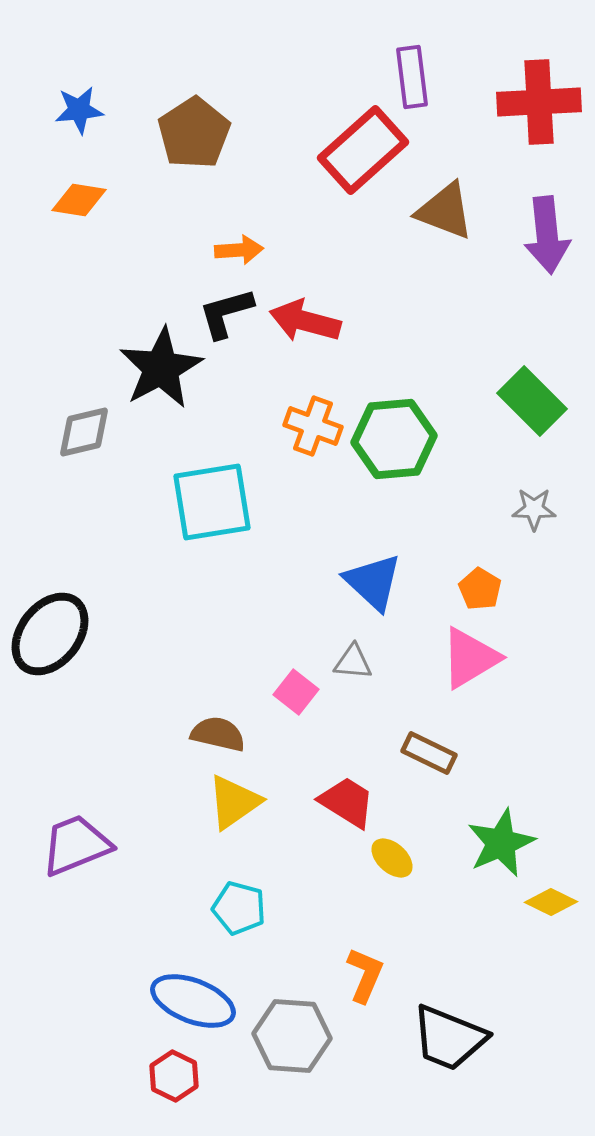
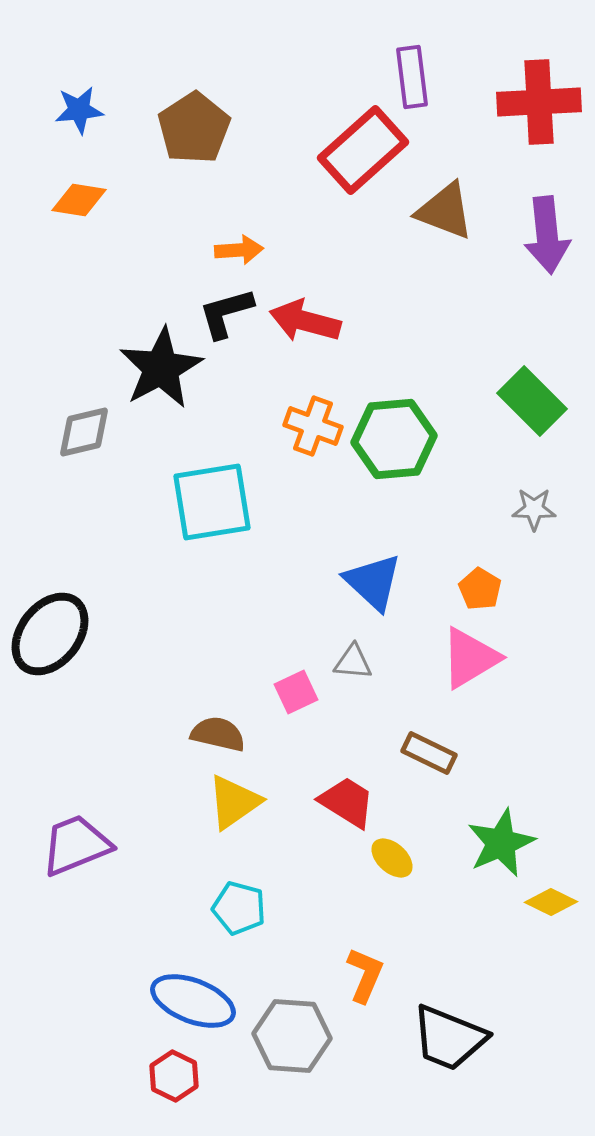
brown pentagon: moved 5 px up
pink square: rotated 27 degrees clockwise
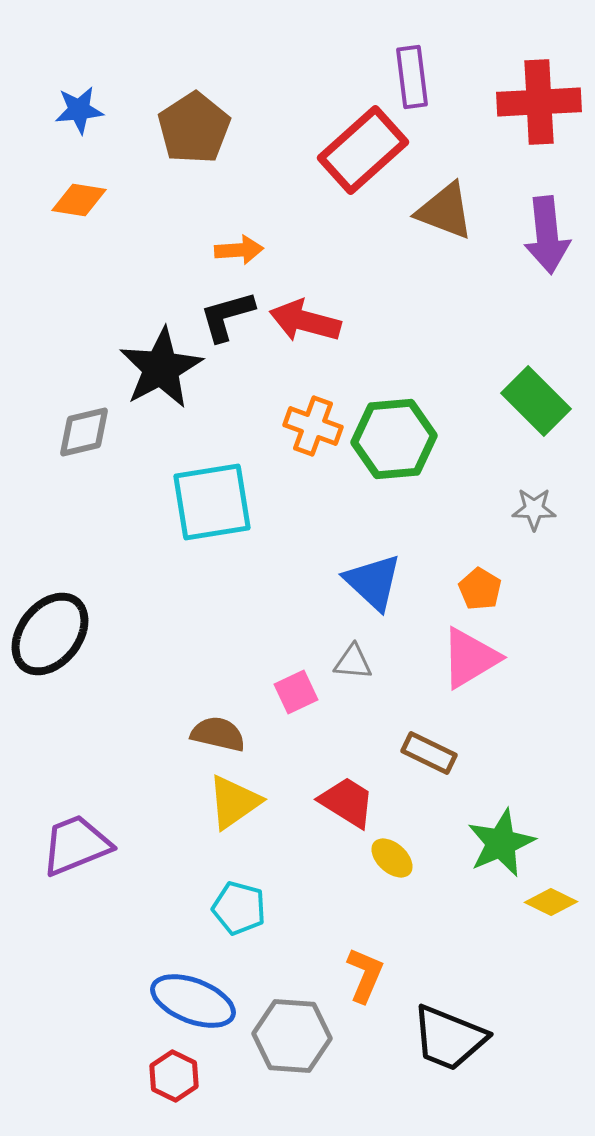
black L-shape: moved 1 px right, 3 px down
green rectangle: moved 4 px right
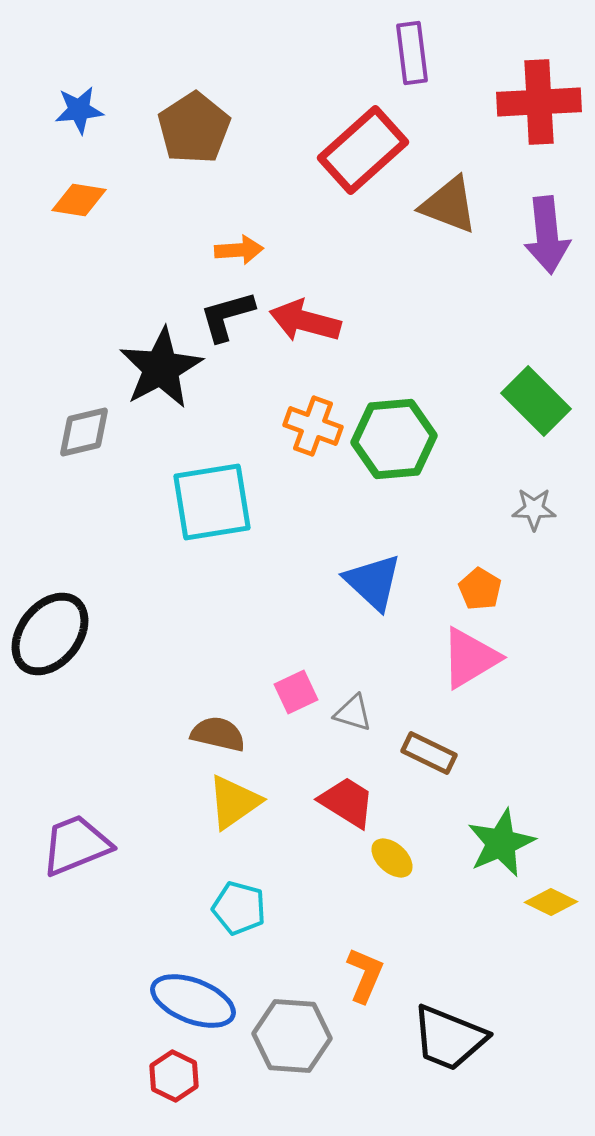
purple rectangle: moved 24 px up
brown triangle: moved 4 px right, 6 px up
gray triangle: moved 51 px down; rotated 12 degrees clockwise
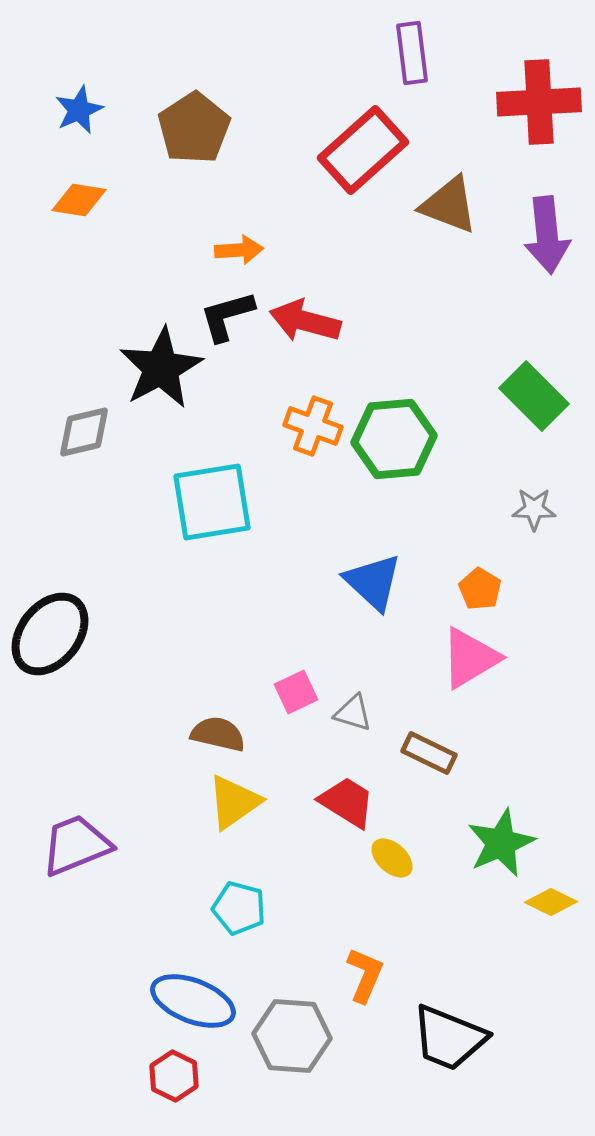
blue star: rotated 18 degrees counterclockwise
green rectangle: moved 2 px left, 5 px up
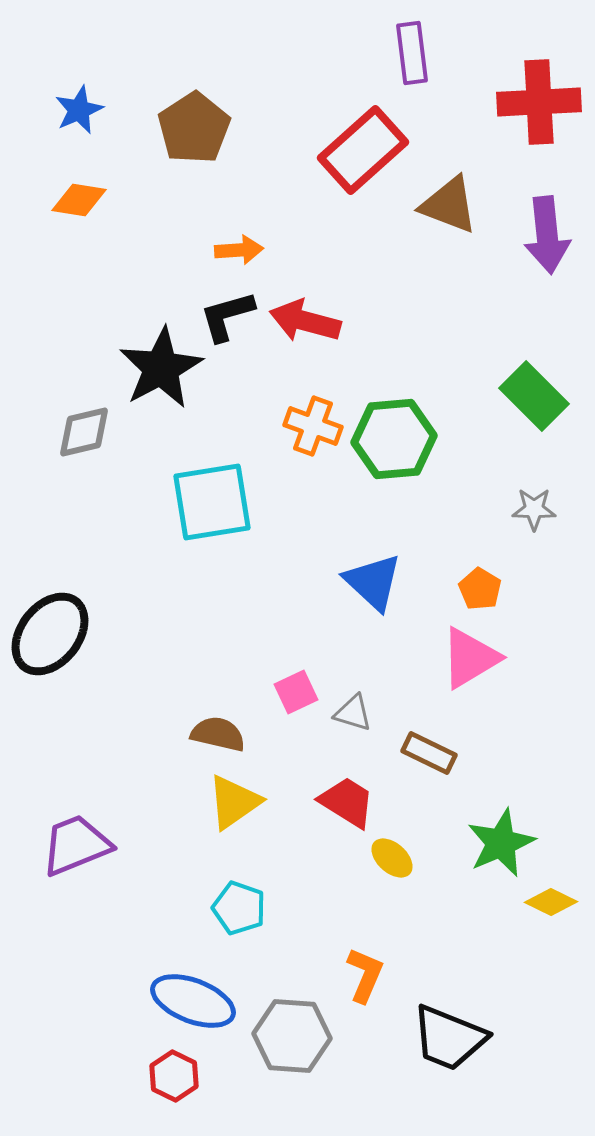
cyan pentagon: rotated 4 degrees clockwise
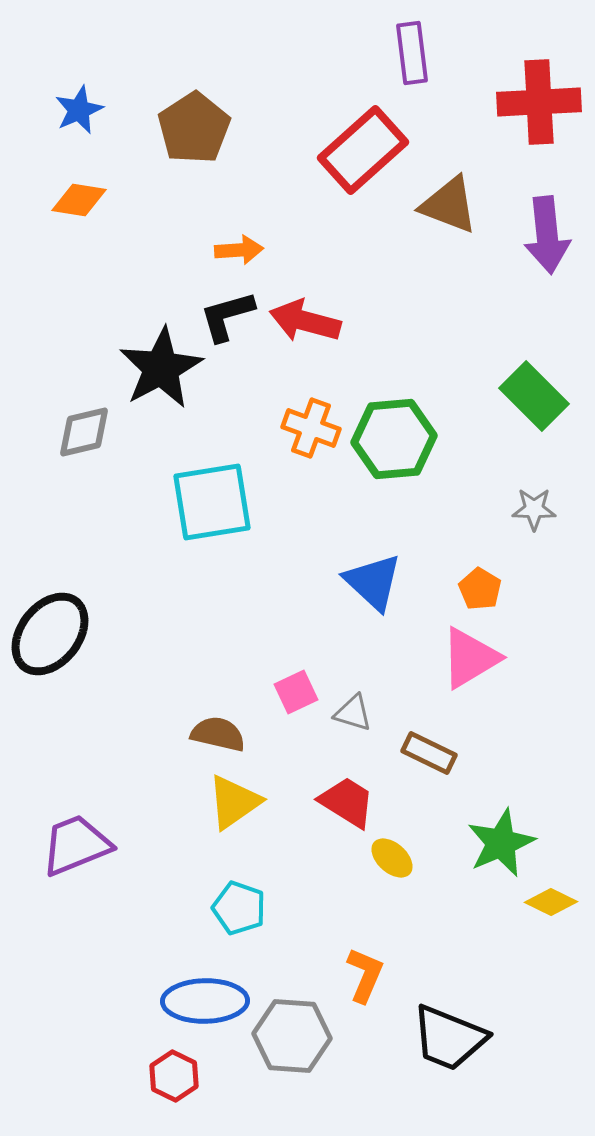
orange cross: moved 2 px left, 2 px down
blue ellipse: moved 12 px right; rotated 22 degrees counterclockwise
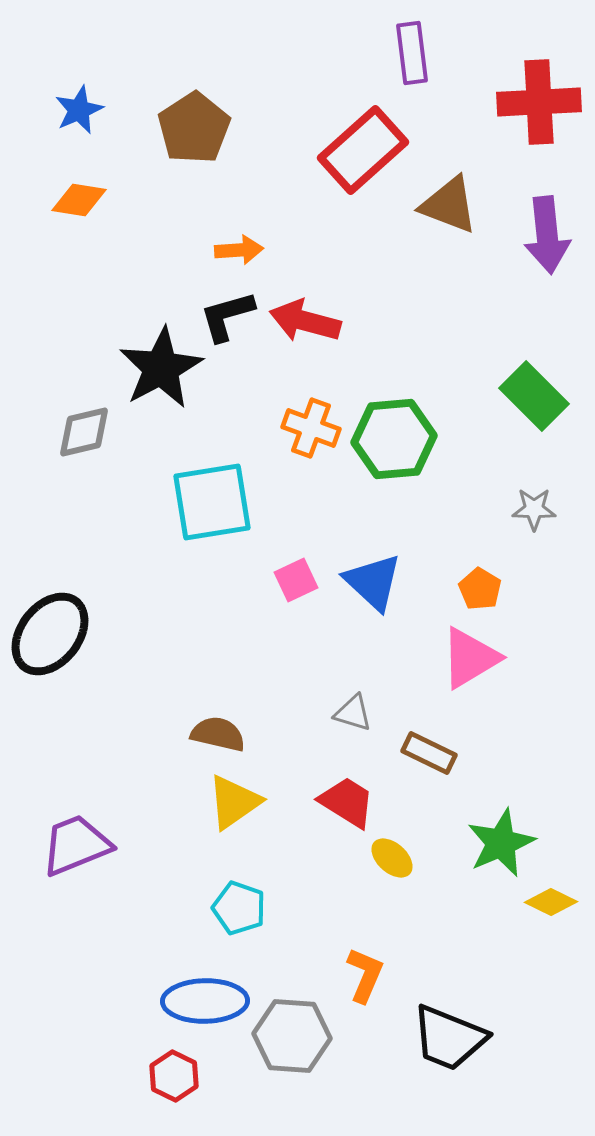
pink square: moved 112 px up
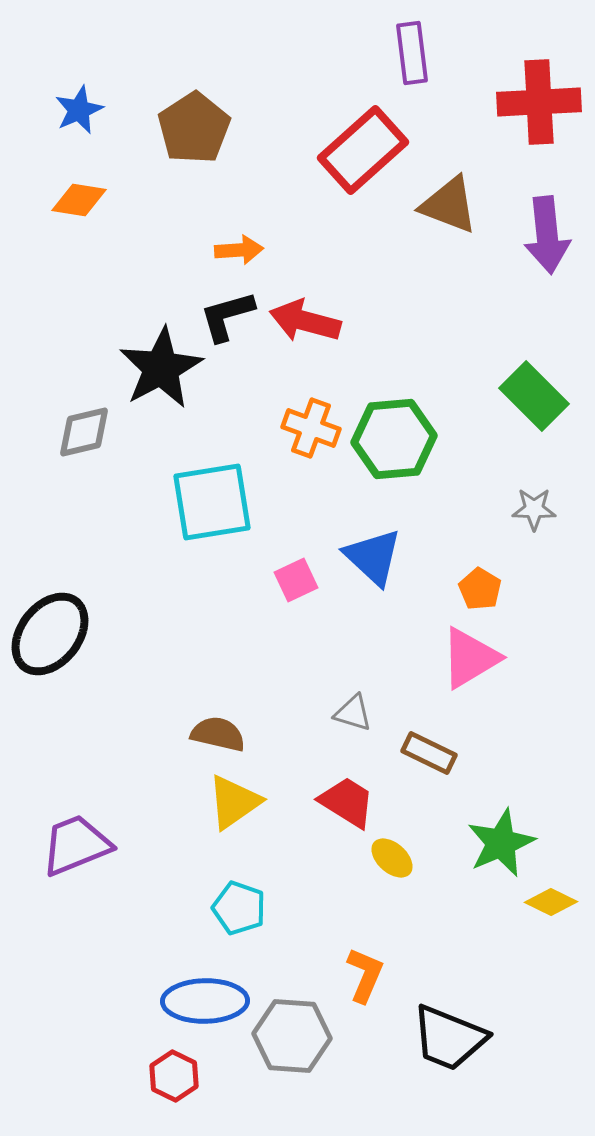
blue triangle: moved 25 px up
